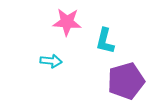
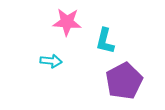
purple pentagon: moved 2 px left; rotated 12 degrees counterclockwise
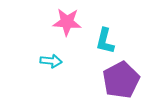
purple pentagon: moved 3 px left, 1 px up
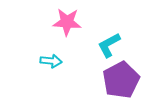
cyan L-shape: moved 4 px right, 4 px down; rotated 48 degrees clockwise
